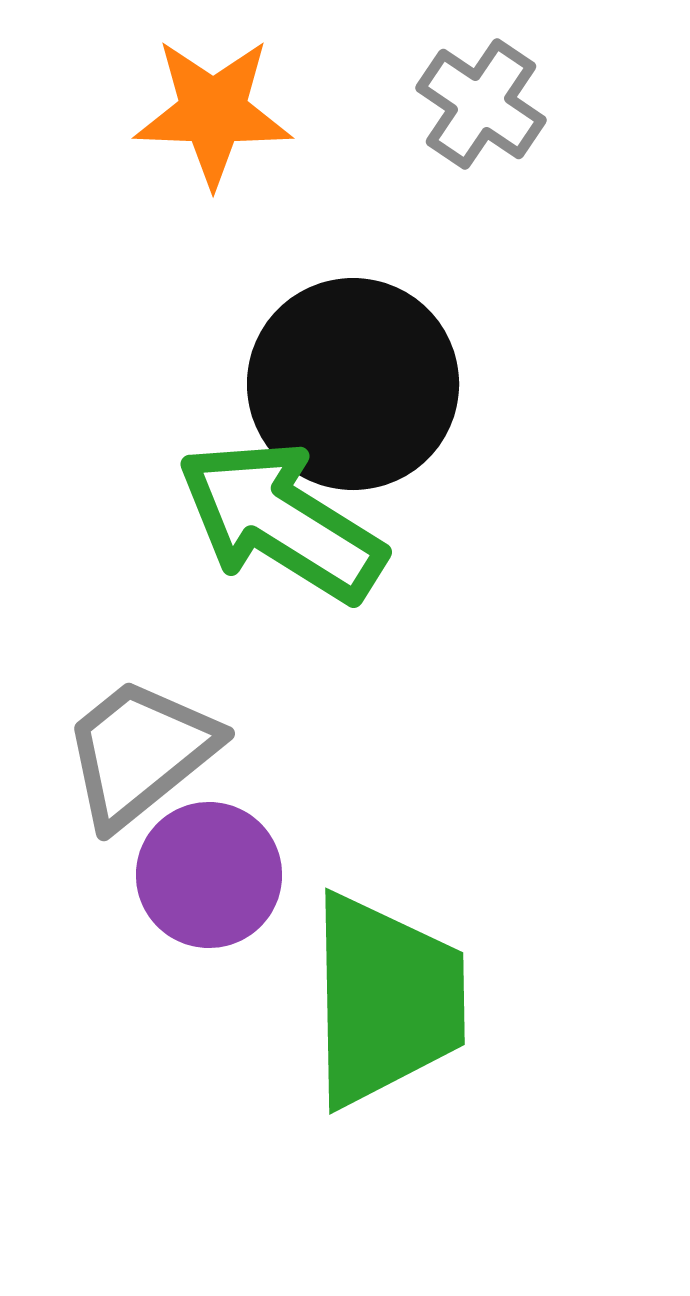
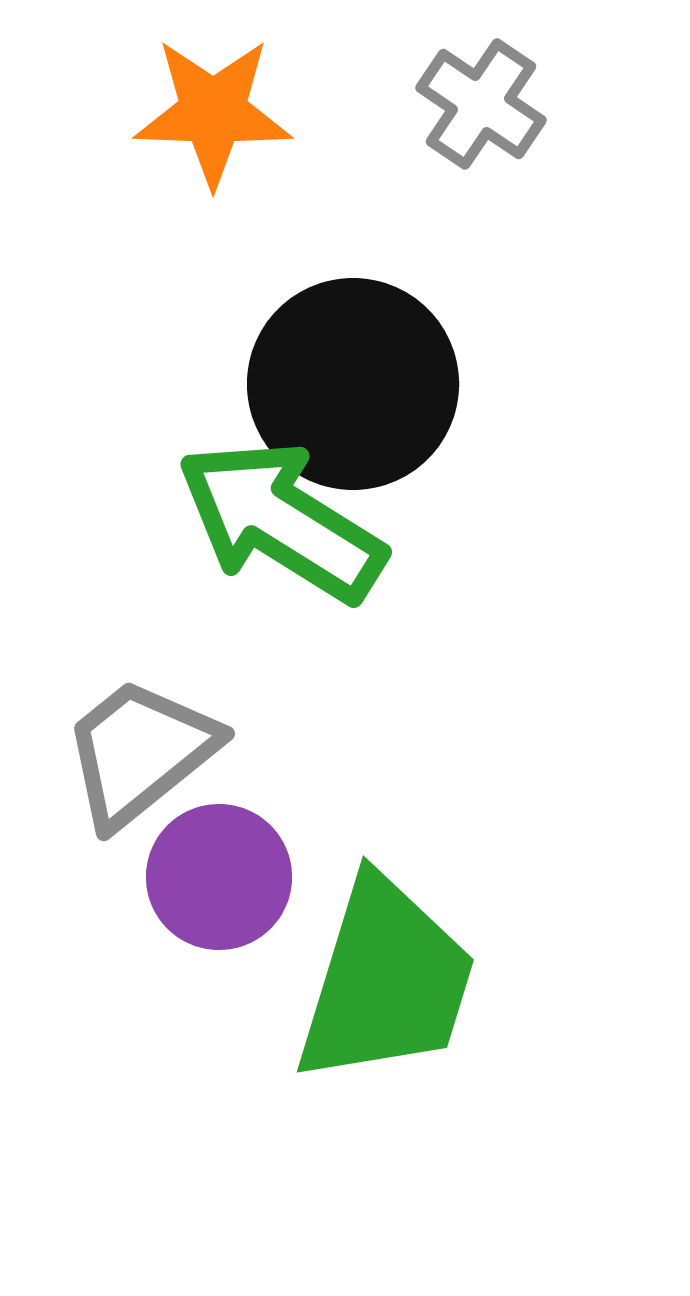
purple circle: moved 10 px right, 2 px down
green trapezoid: moved 19 px up; rotated 18 degrees clockwise
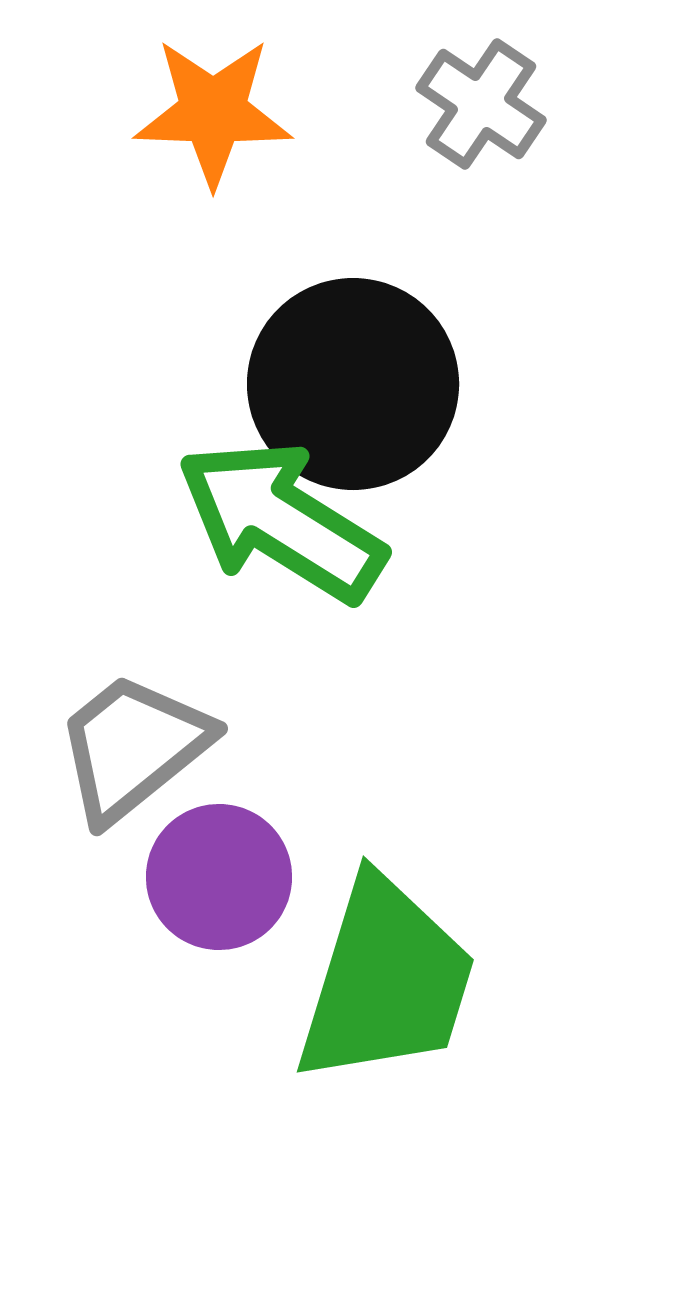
gray trapezoid: moved 7 px left, 5 px up
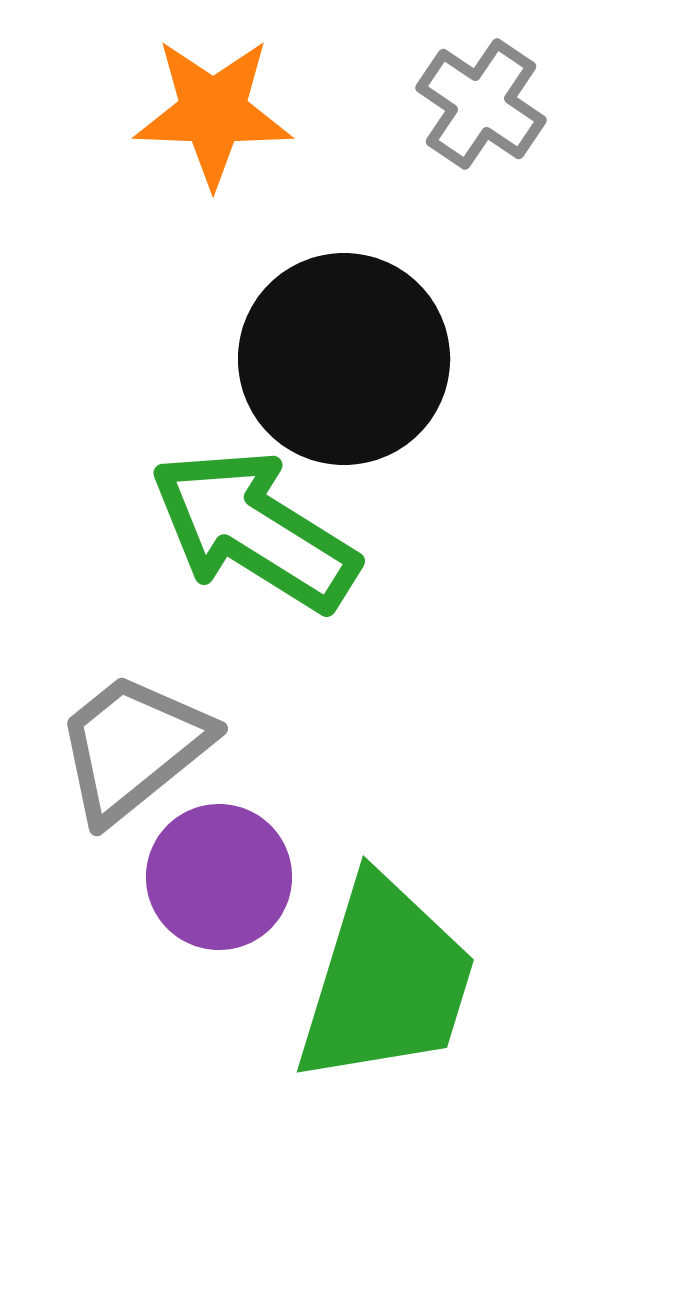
black circle: moved 9 px left, 25 px up
green arrow: moved 27 px left, 9 px down
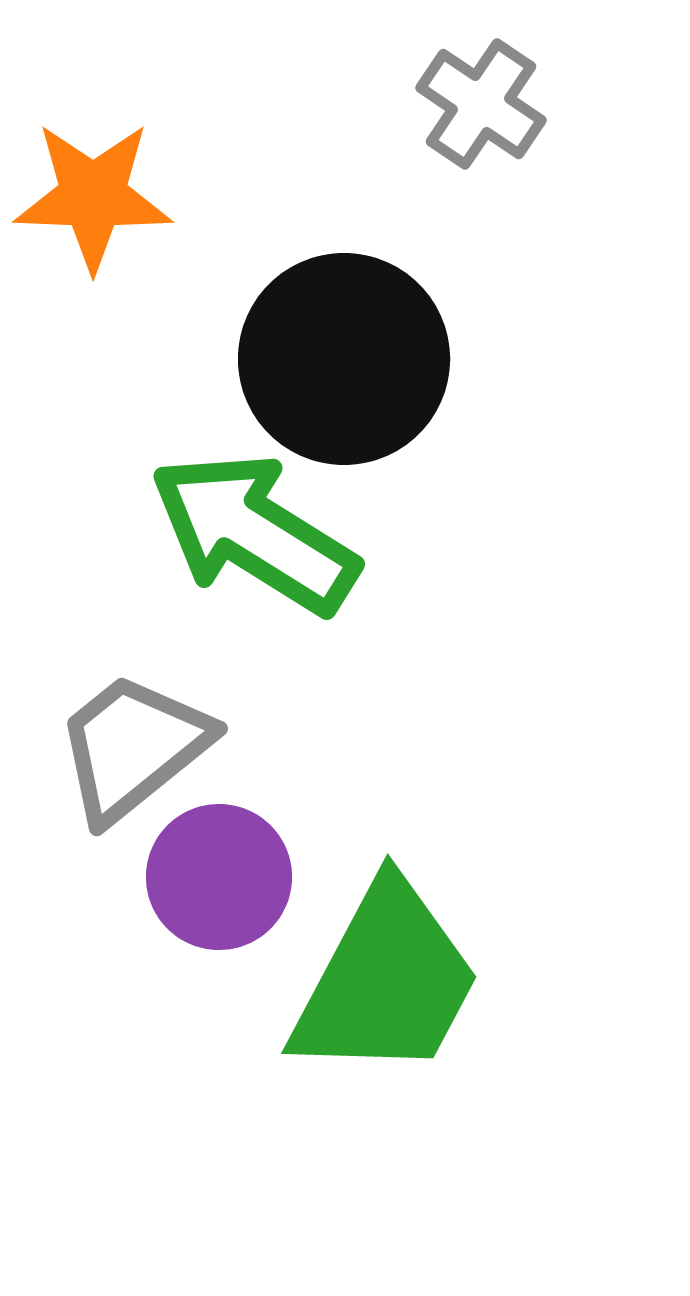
orange star: moved 120 px left, 84 px down
green arrow: moved 3 px down
green trapezoid: rotated 11 degrees clockwise
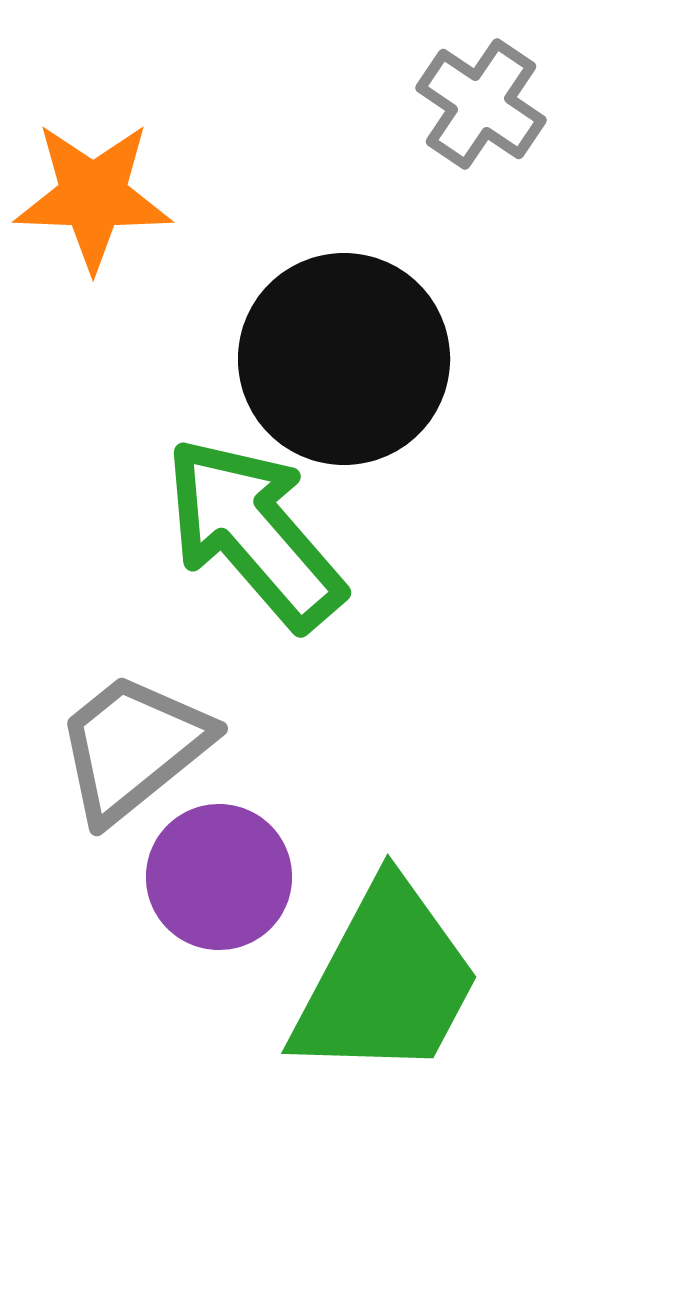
green arrow: rotated 17 degrees clockwise
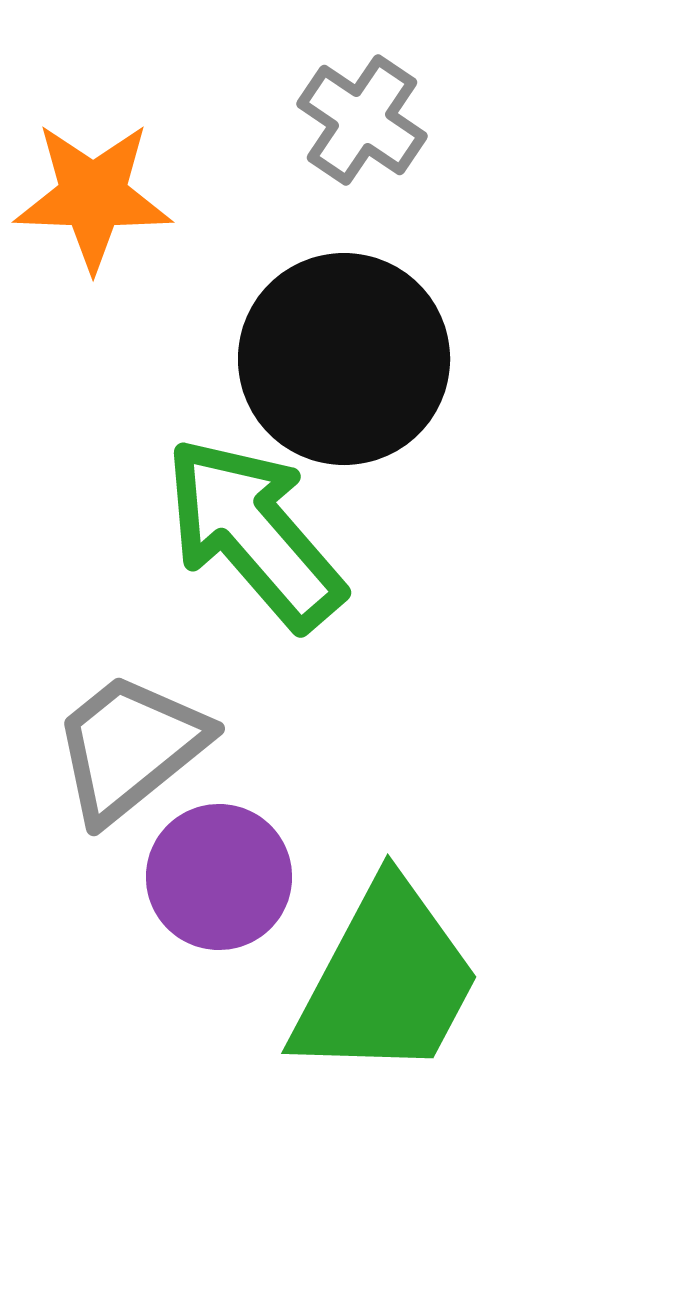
gray cross: moved 119 px left, 16 px down
gray trapezoid: moved 3 px left
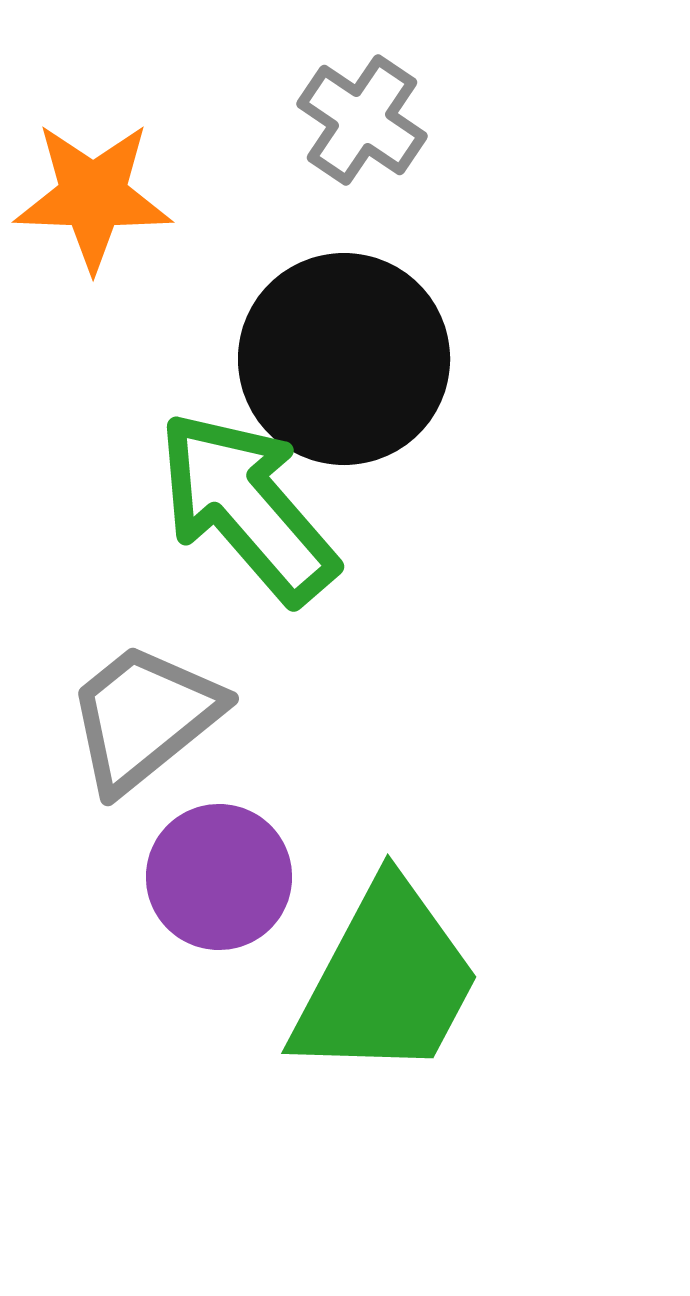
green arrow: moved 7 px left, 26 px up
gray trapezoid: moved 14 px right, 30 px up
